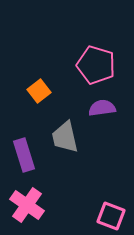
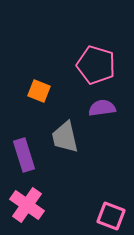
orange square: rotated 30 degrees counterclockwise
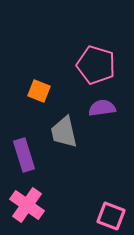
gray trapezoid: moved 1 px left, 5 px up
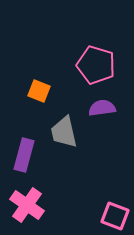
purple rectangle: rotated 32 degrees clockwise
pink square: moved 4 px right
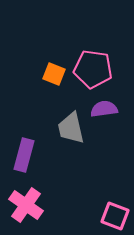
pink pentagon: moved 3 px left, 4 px down; rotated 9 degrees counterclockwise
orange square: moved 15 px right, 17 px up
purple semicircle: moved 2 px right, 1 px down
gray trapezoid: moved 7 px right, 4 px up
pink cross: moved 1 px left
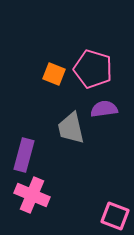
pink pentagon: rotated 9 degrees clockwise
pink cross: moved 6 px right, 10 px up; rotated 12 degrees counterclockwise
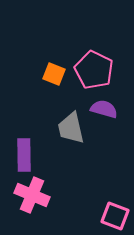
pink pentagon: moved 1 px right, 1 px down; rotated 9 degrees clockwise
purple semicircle: rotated 24 degrees clockwise
purple rectangle: rotated 16 degrees counterclockwise
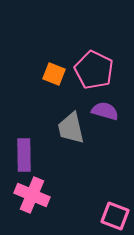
purple semicircle: moved 1 px right, 2 px down
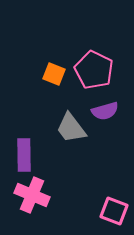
purple semicircle: rotated 148 degrees clockwise
gray trapezoid: rotated 24 degrees counterclockwise
pink square: moved 1 px left, 5 px up
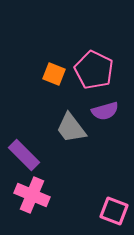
purple rectangle: rotated 44 degrees counterclockwise
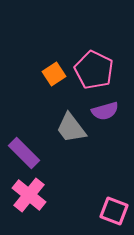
orange square: rotated 35 degrees clockwise
purple rectangle: moved 2 px up
pink cross: moved 3 px left; rotated 16 degrees clockwise
